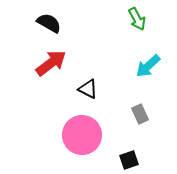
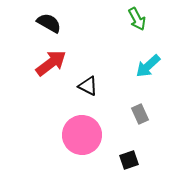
black triangle: moved 3 px up
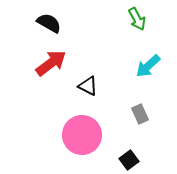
black square: rotated 18 degrees counterclockwise
